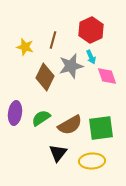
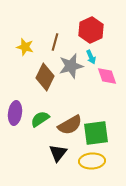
brown line: moved 2 px right, 2 px down
green semicircle: moved 1 px left, 1 px down
green square: moved 5 px left, 5 px down
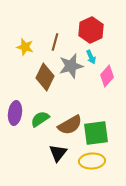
pink diamond: rotated 60 degrees clockwise
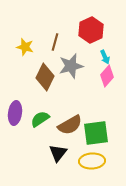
cyan arrow: moved 14 px right
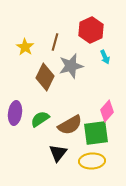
yellow star: rotated 18 degrees clockwise
pink diamond: moved 35 px down
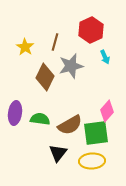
green semicircle: rotated 42 degrees clockwise
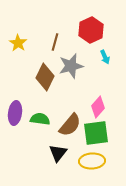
yellow star: moved 7 px left, 4 px up
pink diamond: moved 9 px left, 4 px up
brown semicircle: rotated 20 degrees counterclockwise
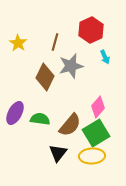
purple ellipse: rotated 20 degrees clockwise
green square: rotated 24 degrees counterclockwise
yellow ellipse: moved 5 px up
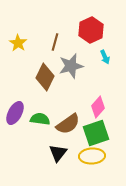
brown semicircle: moved 2 px left, 1 px up; rotated 15 degrees clockwise
green square: rotated 12 degrees clockwise
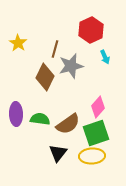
brown line: moved 7 px down
purple ellipse: moved 1 px right, 1 px down; rotated 30 degrees counterclockwise
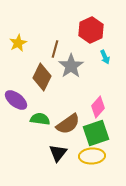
yellow star: rotated 12 degrees clockwise
gray star: rotated 20 degrees counterclockwise
brown diamond: moved 3 px left
purple ellipse: moved 14 px up; rotated 50 degrees counterclockwise
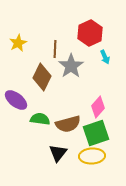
red hexagon: moved 1 px left, 3 px down
brown line: rotated 12 degrees counterclockwise
brown semicircle: rotated 20 degrees clockwise
